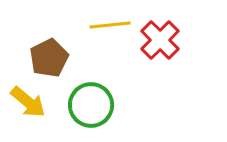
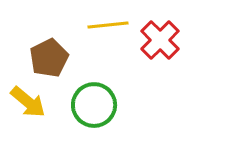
yellow line: moved 2 px left
green circle: moved 3 px right
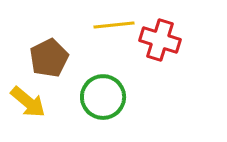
yellow line: moved 6 px right
red cross: rotated 27 degrees counterclockwise
green circle: moved 9 px right, 8 px up
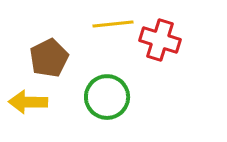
yellow line: moved 1 px left, 1 px up
green circle: moved 4 px right
yellow arrow: rotated 141 degrees clockwise
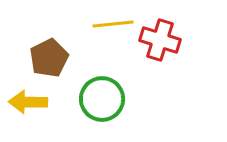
green circle: moved 5 px left, 2 px down
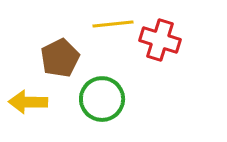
brown pentagon: moved 11 px right
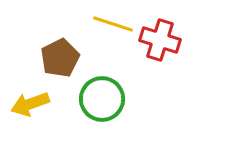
yellow line: rotated 24 degrees clockwise
yellow arrow: moved 2 px right, 2 px down; rotated 21 degrees counterclockwise
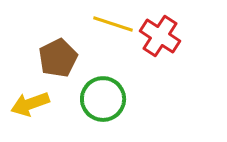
red cross: moved 4 px up; rotated 15 degrees clockwise
brown pentagon: moved 2 px left
green circle: moved 1 px right
